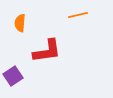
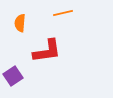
orange line: moved 15 px left, 2 px up
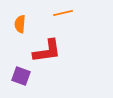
orange semicircle: moved 1 px down
purple square: moved 8 px right; rotated 36 degrees counterclockwise
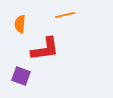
orange line: moved 2 px right, 2 px down
red L-shape: moved 2 px left, 2 px up
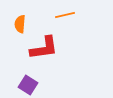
red L-shape: moved 1 px left, 1 px up
purple square: moved 7 px right, 9 px down; rotated 12 degrees clockwise
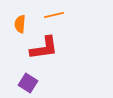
orange line: moved 11 px left
purple square: moved 2 px up
